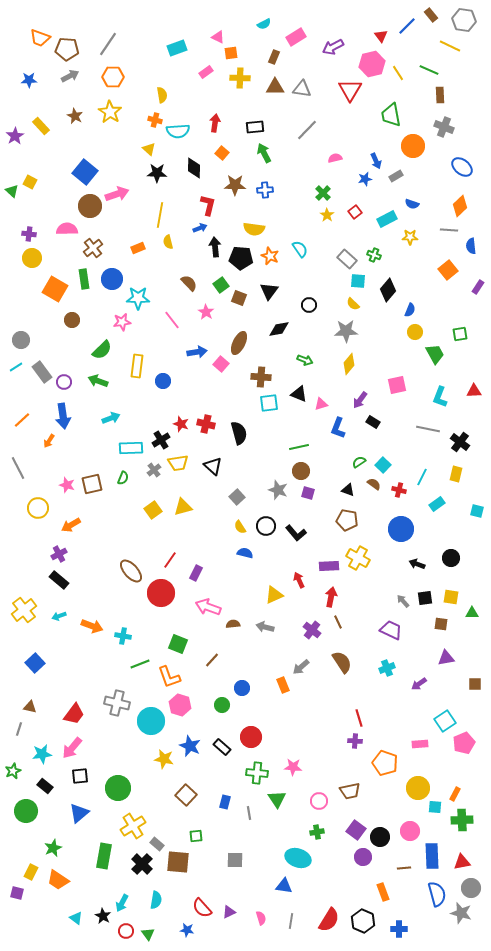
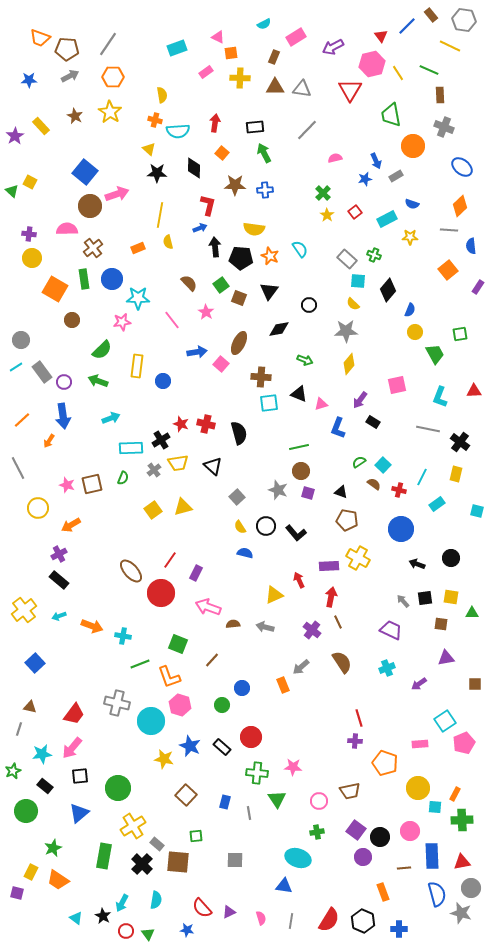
black triangle at (348, 490): moved 7 px left, 2 px down
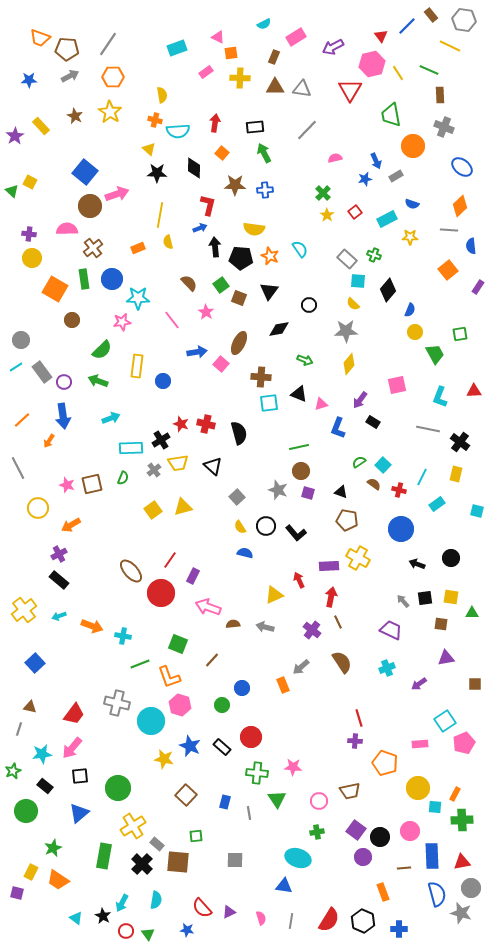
purple rectangle at (196, 573): moved 3 px left, 3 px down
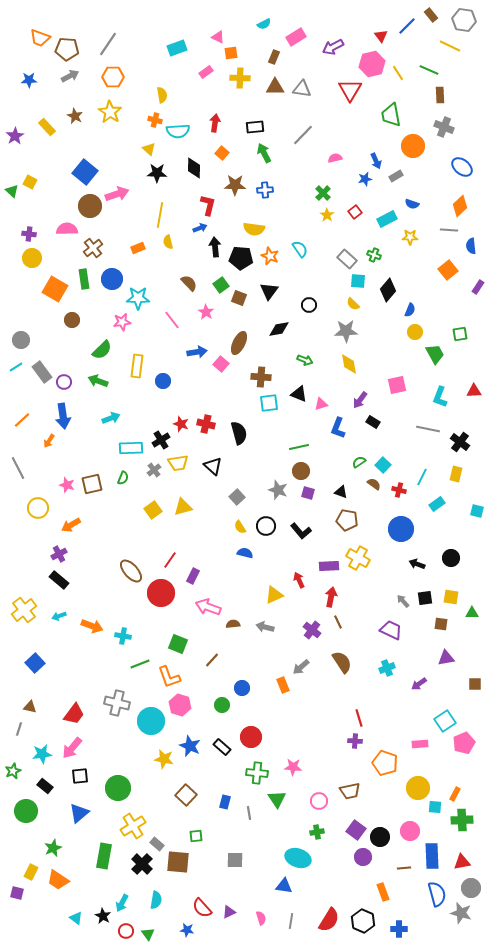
yellow rectangle at (41, 126): moved 6 px right, 1 px down
gray line at (307, 130): moved 4 px left, 5 px down
yellow diamond at (349, 364): rotated 50 degrees counterclockwise
black L-shape at (296, 533): moved 5 px right, 2 px up
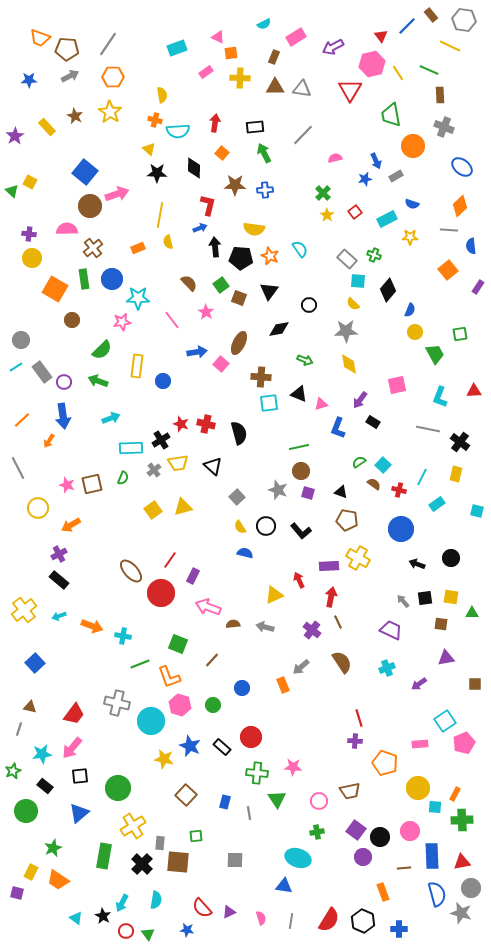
green circle at (222, 705): moved 9 px left
gray rectangle at (157, 844): moved 3 px right, 1 px up; rotated 56 degrees clockwise
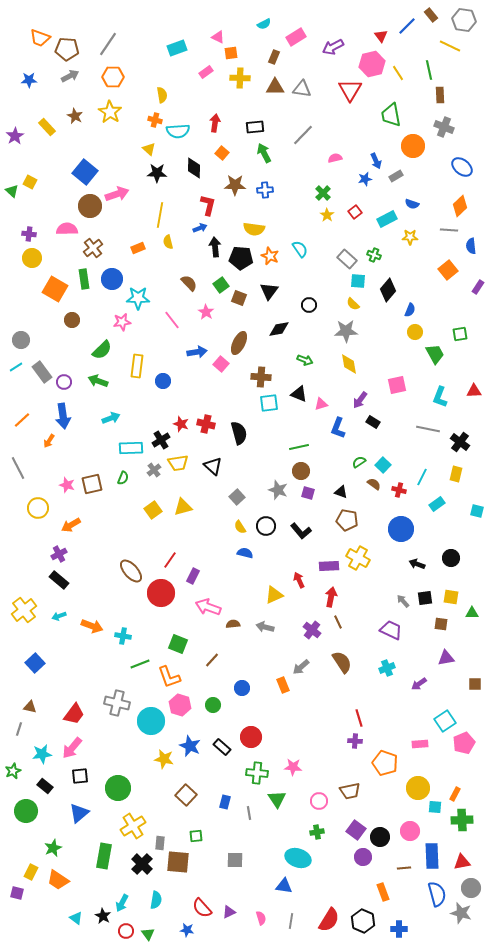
green line at (429, 70): rotated 54 degrees clockwise
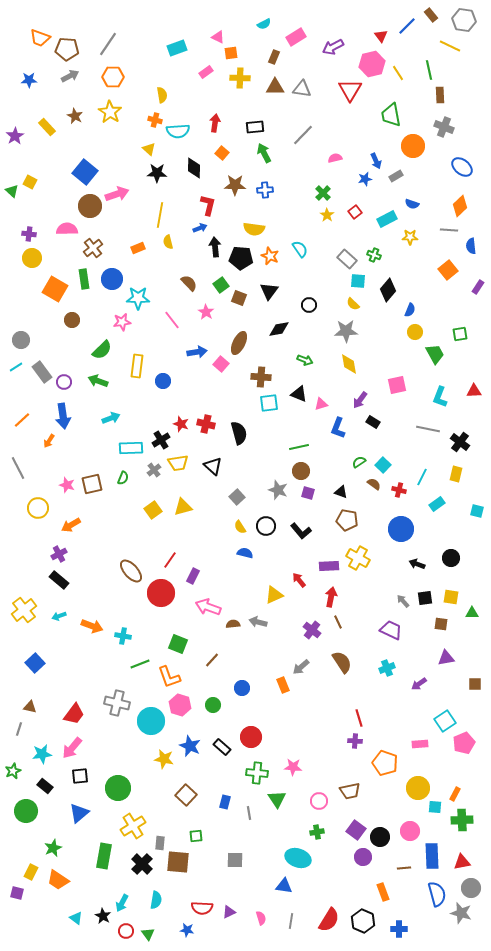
red arrow at (299, 580): rotated 14 degrees counterclockwise
gray arrow at (265, 627): moved 7 px left, 5 px up
red semicircle at (202, 908): rotated 45 degrees counterclockwise
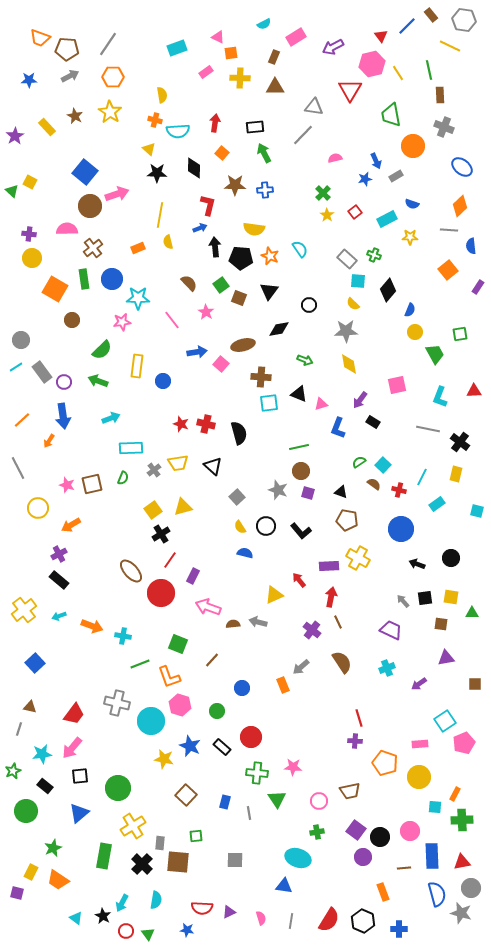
gray triangle at (302, 89): moved 12 px right, 18 px down
brown ellipse at (239, 343): moved 4 px right, 2 px down; rotated 50 degrees clockwise
black cross at (161, 440): moved 94 px down
green circle at (213, 705): moved 4 px right, 6 px down
yellow circle at (418, 788): moved 1 px right, 11 px up
